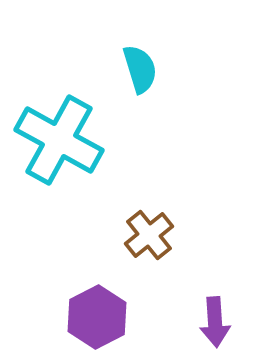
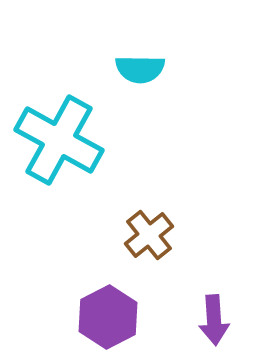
cyan semicircle: rotated 108 degrees clockwise
purple hexagon: moved 11 px right
purple arrow: moved 1 px left, 2 px up
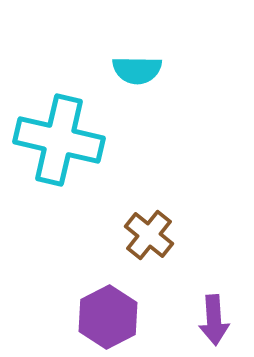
cyan semicircle: moved 3 px left, 1 px down
cyan cross: rotated 16 degrees counterclockwise
brown cross: rotated 12 degrees counterclockwise
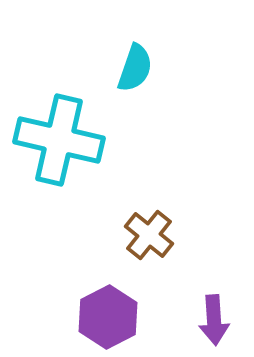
cyan semicircle: moved 2 px left, 2 px up; rotated 72 degrees counterclockwise
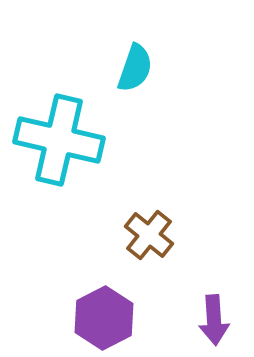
purple hexagon: moved 4 px left, 1 px down
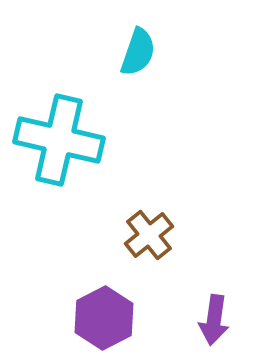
cyan semicircle: moved 3 px right, 16 px up
brown cross: rotated 12 degrees clockwise
purple arrow: rotated 12 degrees clockwise
